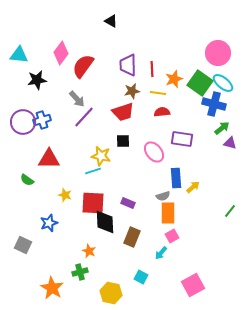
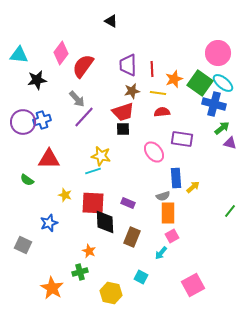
black square at (123, 141): moved 12 px up
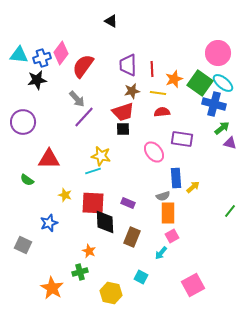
blue cross at (42, 120): moved 62 px up
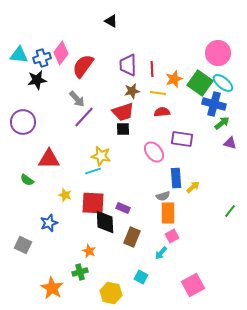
green arrow at (222, 128): moved 5 px up
purple rectangle at (128, 203): moved 5 px left, 5 px down
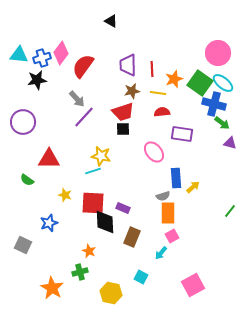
green arrow at (222, 123): rotated 77 degrees clockwise
purple rectangle at (182, 139): moved 5 px up
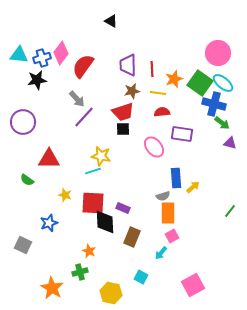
pink ellipse at (154, 152): moved 5 px up
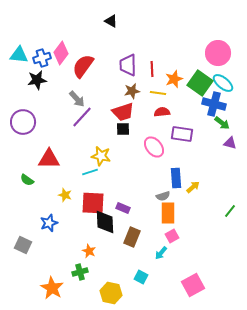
purple line at (84, 117): moved 2 px left
cyan line at (93, 171): moved 3 px left, 1 px down
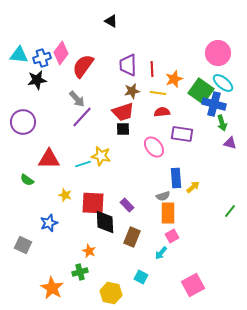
green square at (200, 83): moved 1 px right, 8 px down
green arrow at (222, 123): rotated 35 degrees clockwise
cyan line at (90, 172): moved 7 px left, 8 px up
purple rectangle at (123, 208): moved 4 px right, 3 px up; rotated 24 degrees clockwise
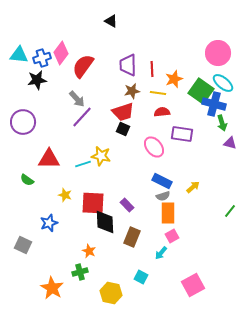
black square at (123, 129): rotated 24 degrees clockwise
blue rectangle at (176, 178): moved 14 px left, 3 px down; rotated 60 degrees counterclockwise
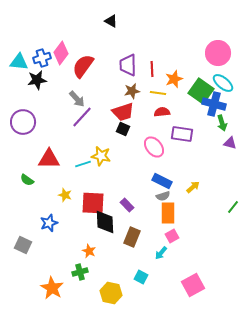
cyan triangle at (19, 55): moved 7 px down
green line at (230, 211): moved 3 px right, 4 px up
